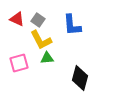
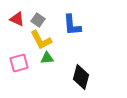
black diamond: moved 1 px right, 1 px up
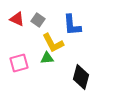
yellow L-shape: moved 12 px right, 3 px down
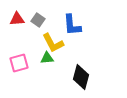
red triangle: rotated 28 degrees counterclockwise
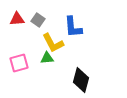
blue L-shape: moved 1 px right, 2 px down
black diamond: moved 3 px down
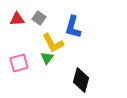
gray square: moved 1 px right, 2 px up
blue L-shape: rotated 20 degrees clockwise
green triangle: rotated 48 degrees counterclockwise
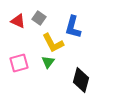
red triangle: moved 1 px right, 2 px down; rotated 28 degrees clockwise
green triangle: moved 1 px right, 4 px down
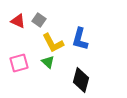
gray square: moved 2 px down
blue L-shape: moved 7 px right, 12 px down
green triangle: rotated 24 degrees counterclockwise
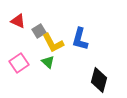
gray square: moved 11 px down; rotated 24 degrees clockwise
pink square: rotated 18 degrees counterclockwise
black diamond: moved 18 px right
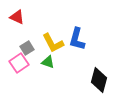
red triangle: moved 1 px left, 4 px up
gray square: moved 12 px left, 17 px down
blue L-shape: moved 3 px left
green triangle: rotated 24 degrees counterclockwise
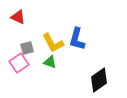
red triangle: moved 1 px right
gray square: rotated 16 degrees clockwise
green triangle: moved 2 px right
black diamond: rotated 40 degrees clockwise
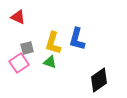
yellow L-shape: rotated 45 degrees clockwise
